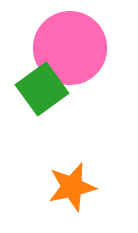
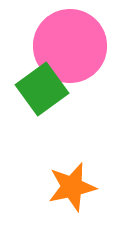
pink circle: moved 2 px up
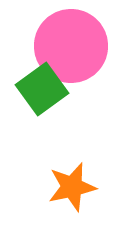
pink circle: moved 1 px right
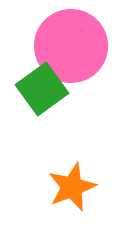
orange star: rotated 9 degrees counterclockwise
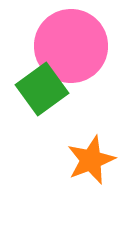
orange star: moved 19 px right, 27 px up
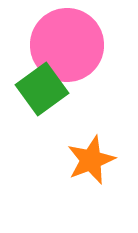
pink circle: moved 4 px left, 1 px up
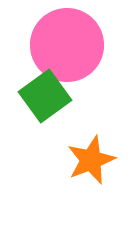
green square: moved 3 px right, 7 px down
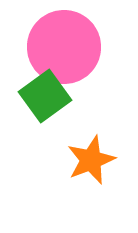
pink circle: moved 3 px left, 2 px down
